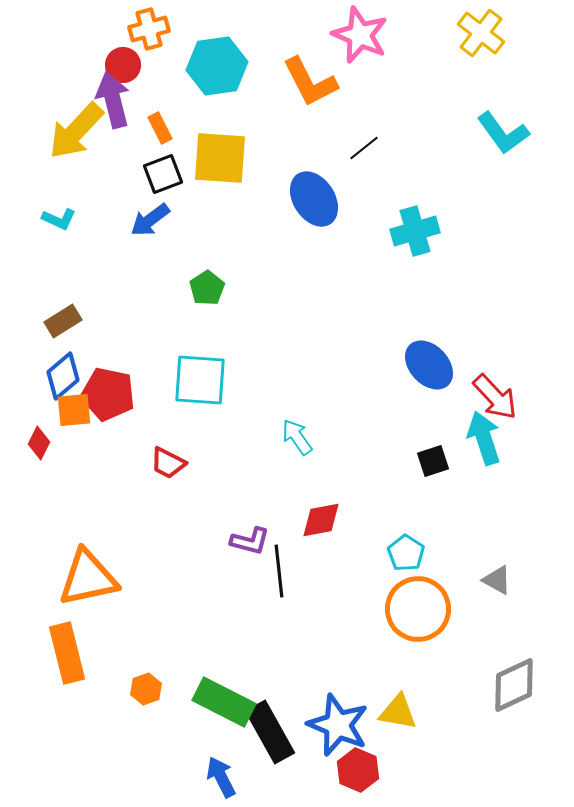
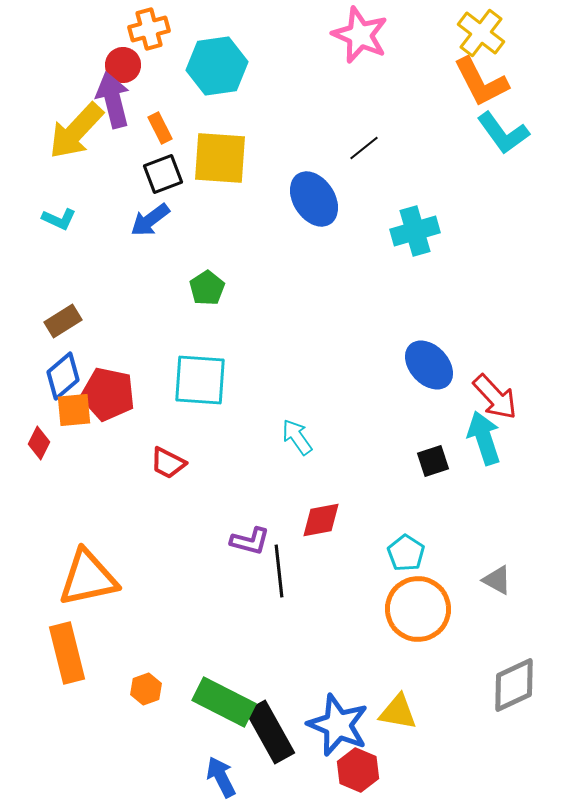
orange L-shape at (310, 82): moved 171 px right
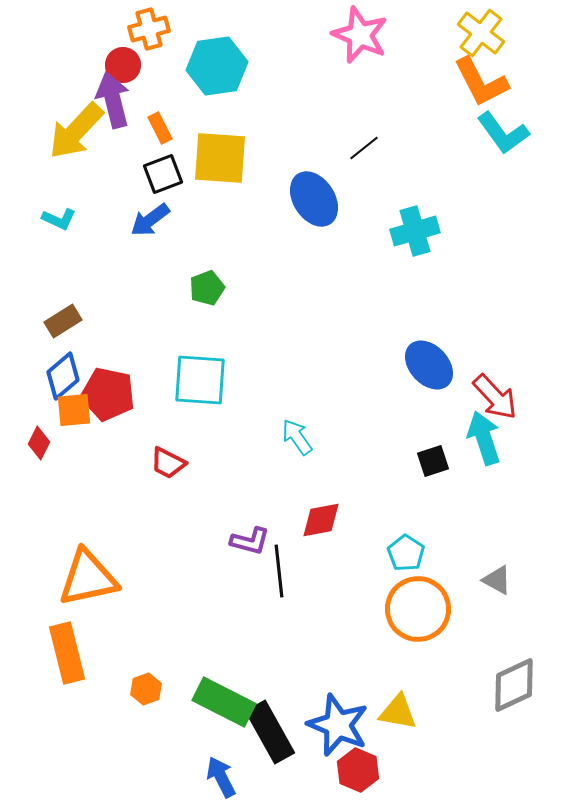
green pentagon at (207, 288): rotated 12 degrees clockwise
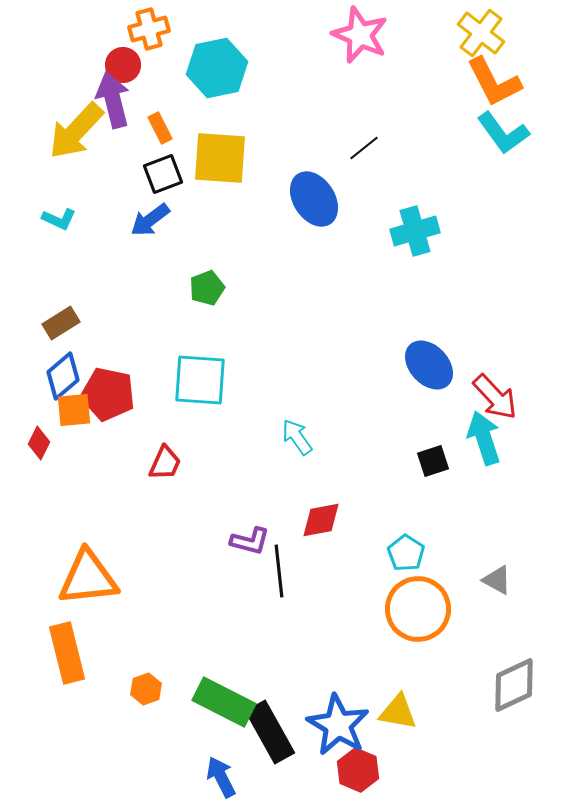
cyan hexagon at (217, 66): moved 2 px down; rotated 4 degrees counterclockwise
orange L-shape at (481, 82): moved 13 px right
brown rectangle at (63, 321): moved 2 px left, 2 px down
red trapezoid at (168, 463): moved 3 px left; rotated 93 degrees counterclockwise
orange triangle at (88, 578): rotated 6 degrees clockwise
blue star at (338, 725): rotated 8 degrees clockwise
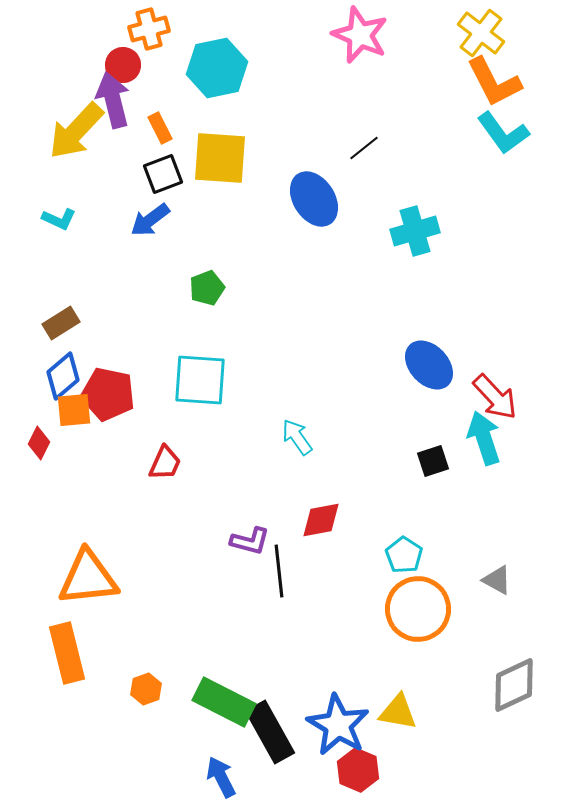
cyan pentagon at (406, 553): moved 2 px left, 2 px down
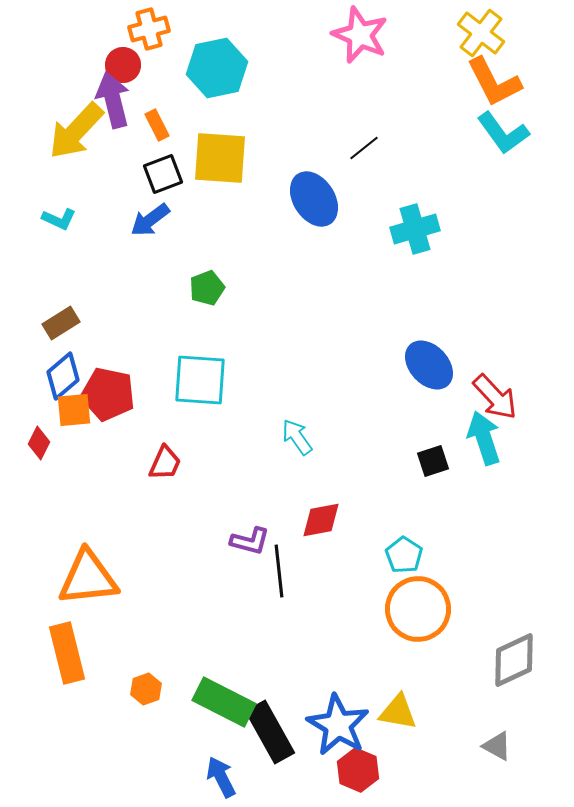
orange rectangle at (160, 128): moved 3 px left, 3 px up
cyan cross at (415, 231): moved 2 px up
gray triangle at (497, 580): moved 166 px down
gray diamond at (514, 685): moved 25 px up
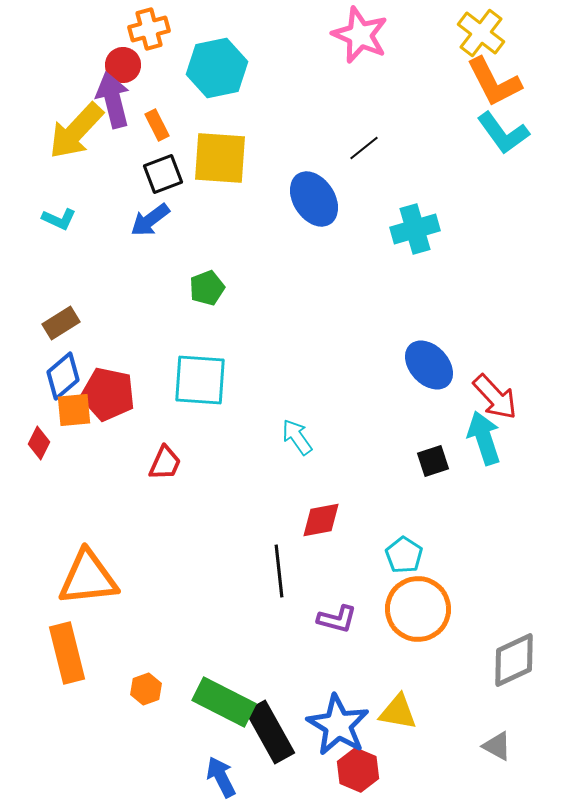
purple L-shape at (250, 541): moved 87 px right, 78 px down
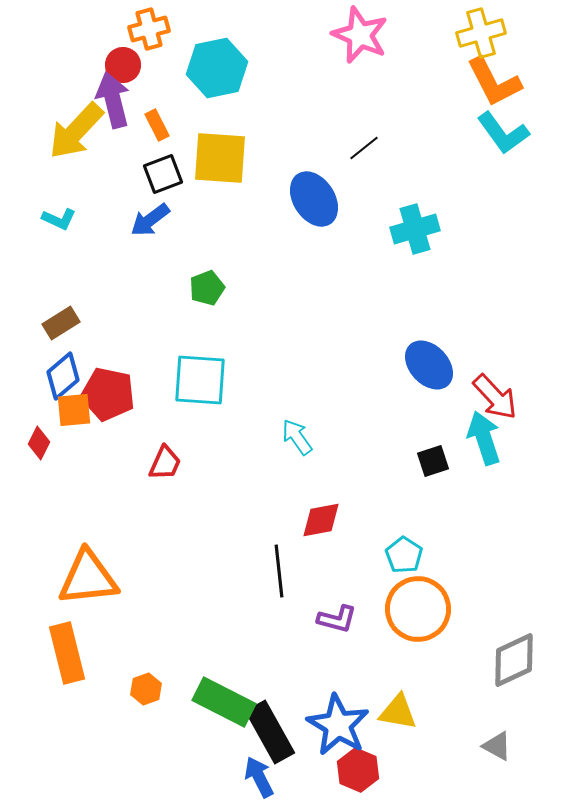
yellow cross at (481, 33): rotated 36 degrees clockwise
blue arrow at (221, 777): moved 38 px right
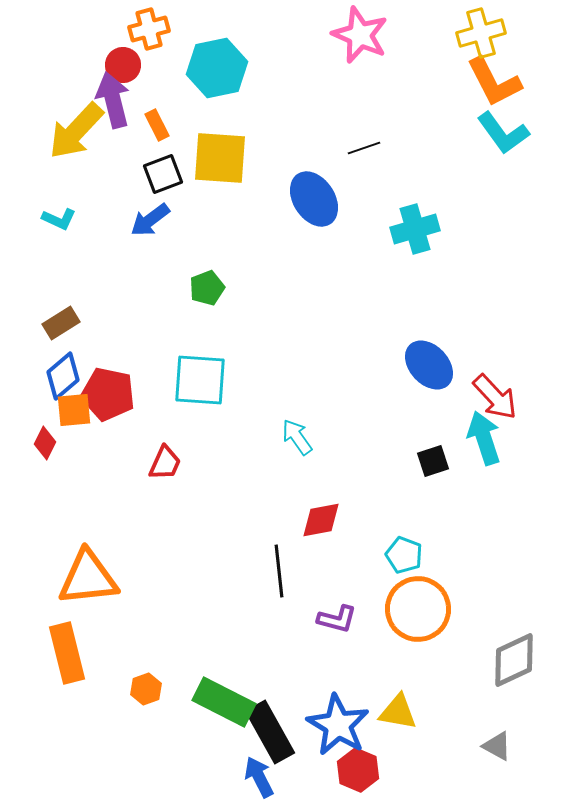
black line at (364, 148): rotated 20 degrees clockwise
red diamond at (39, 443): moved 6 px right
cyan pentagon at (404, 555): rotated 12 degrees counterclockwise
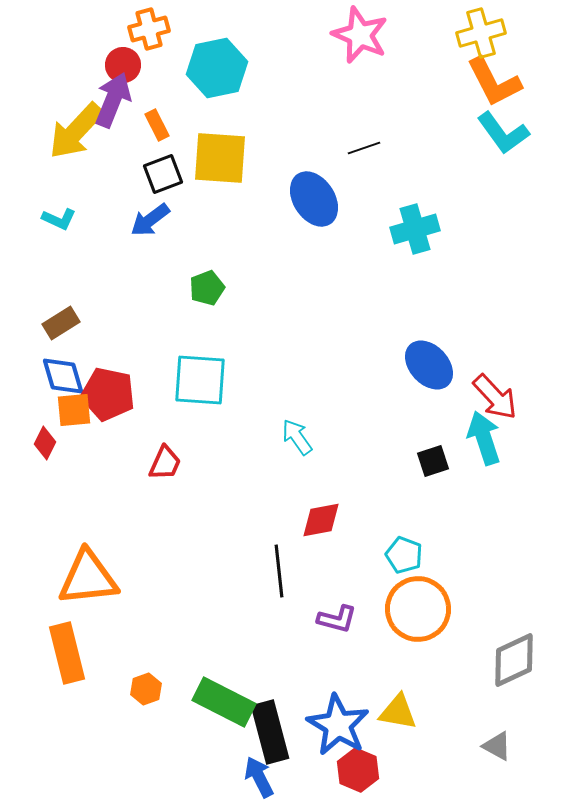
purple arrow at (113, 100): rotated 36 degrees clockwise
blue diamond at (63, 376): rotated 66 degrees counterclockwise
black rectangle at (270, 732): rotated 14 degrees clockwise
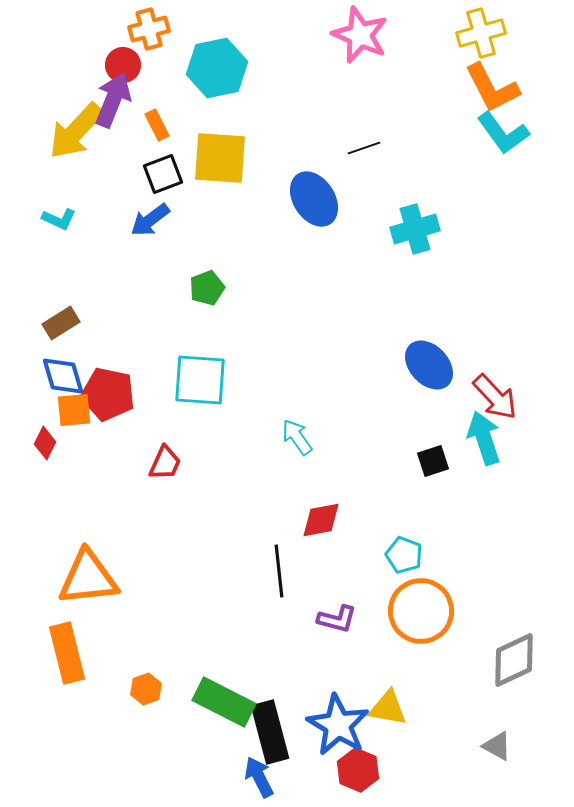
orange L-shape at (494, 82): moved 2 px left, 6 px down
orange circle at (418, 609): moved 3 px right, 2 px down
yellow triangle at (398, 712): moved 10 px left, 4 px up
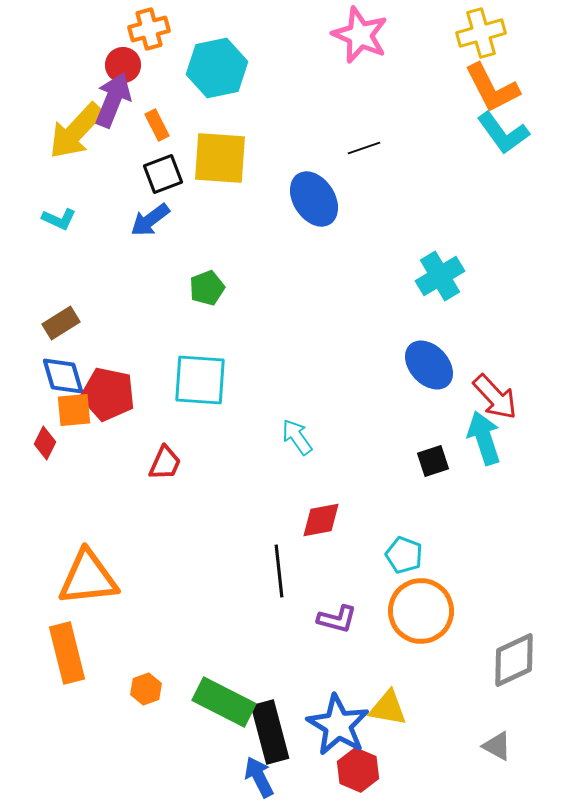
cyan cross at (415, 229): moved 25 px right, 47 px down; rotated 15 degrees counterclockwise
